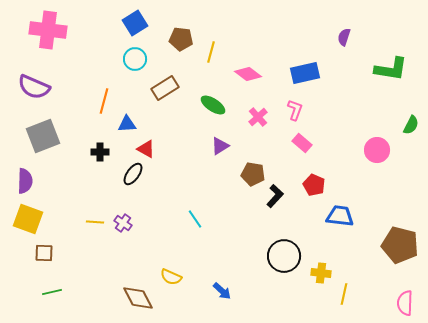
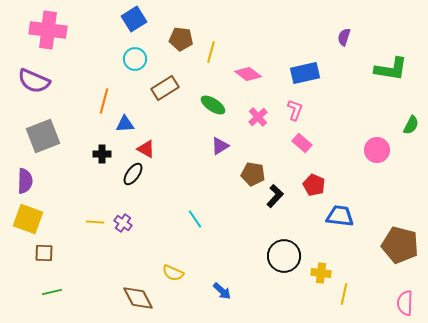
blue square at (135, 23): moved 1 px left, 4 px up
purple semicircle at (34, 87): moved 6 px up
blue triangle at (127, 124): moved 2 px left
black cross at (100, 152): moved 2 px right, 2 px down
yellow semicircle at (171, 277): moved 2 px right, 4 px up
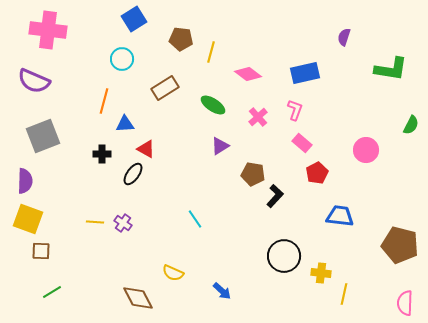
cyan circle at (135, 59): moved 13 px left
pink circle at (377, 150): moved 11 px left
red pentagon at (314, 185): moved 3 px right, 12 px up; rotated 20 degrees clockwise
brown square at (44, 253): moved 3 px left, 2 px up
green line at (52, 292): rotated 18 degrees counterclockwise
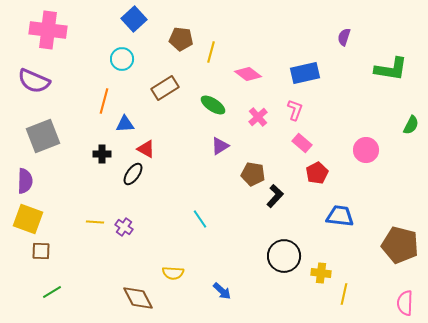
blue square at (134, 19): rotated 10 degrees counterclockwise
cyan line at (195, 219): moved 5 px right
purple cross at (123, 223): moved 1 px right, 4 px down
yellow semicircle at (173, 273): rotated 20 degrees counterclockwise
